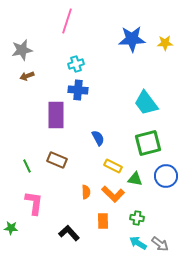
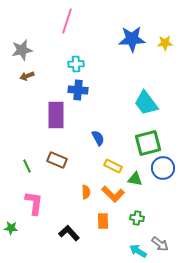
cyan cross: rotated 14 degrees clockwise
blue circle: moved 3 px left, 8 px up
cyan arrow: moved 8 px down
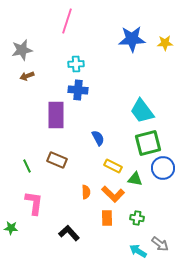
cyan trapezoid: moved 4 px left, 8 px down
orange rectangle: moved 4 px right, 3 px up
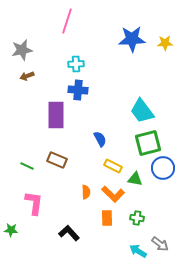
blue semicircle: moved 2 px right, 1 px down
green line: rotated 40 degrees counterclockwise
green star: moved 2 px down
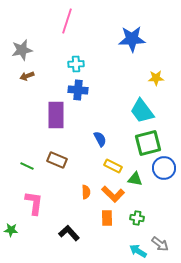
yellow star: moved 9 px left, 35 px down
blue circle: moved 1 px right
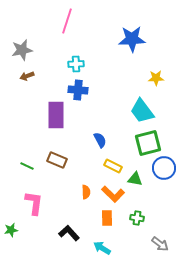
blue semicircle: moved 1 px down
green star: rotated 16 degrees counterclockwise
cyan arrow: moved 36 px left, 3 px up
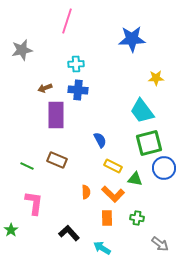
brown arrow: moved 18 px right, 12 px down
green square: moved 1 px right
green star: rotated 24 degrees counterclockwise
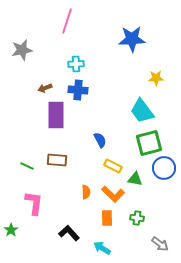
brown rectangle: rotated 18 degrees counterclockwise
